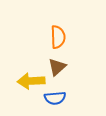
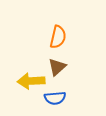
orange semicircle: rotated 15 degrees clockwise
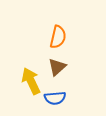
yellow arrow: rotated 68 degrees clockwise
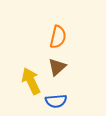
blue semicircle: moved 1 px right, 3 px down
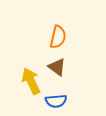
brown triangle: rotated 42 degrees counterclockwise
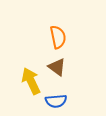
orange semicircle: rotated 25 degrees counterclockwise
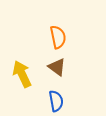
yellow arrow: moved 9 px left, 7 px up
blue semicircle: rotated 95 degrees counterclockwise
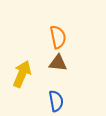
brown triangle: moved 1 px right, 4 px up; rotated 30 degrees counterclockwise
yellow arrow: rotated 48 degrees clockwise
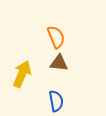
orange semicircle: moved 2 px left; rotated 10 degrees counterclockwise
brown triangle: moved 1 px right
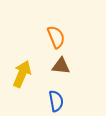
brown triangle: moved 2 px right, 3 px down
